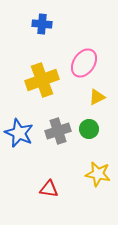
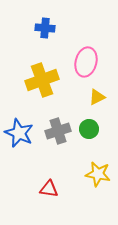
blue cross: moved 3 px right, 4 px down
pink ellipse: moved 2 px right, 1 px up; rotated 20 degrees counterclockwise
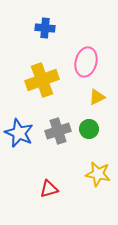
red triangle: rotated 24 degrees counterclockwise
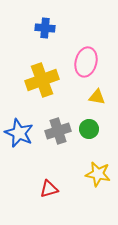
yellow triangle: rotated 36 degrees clockwise
